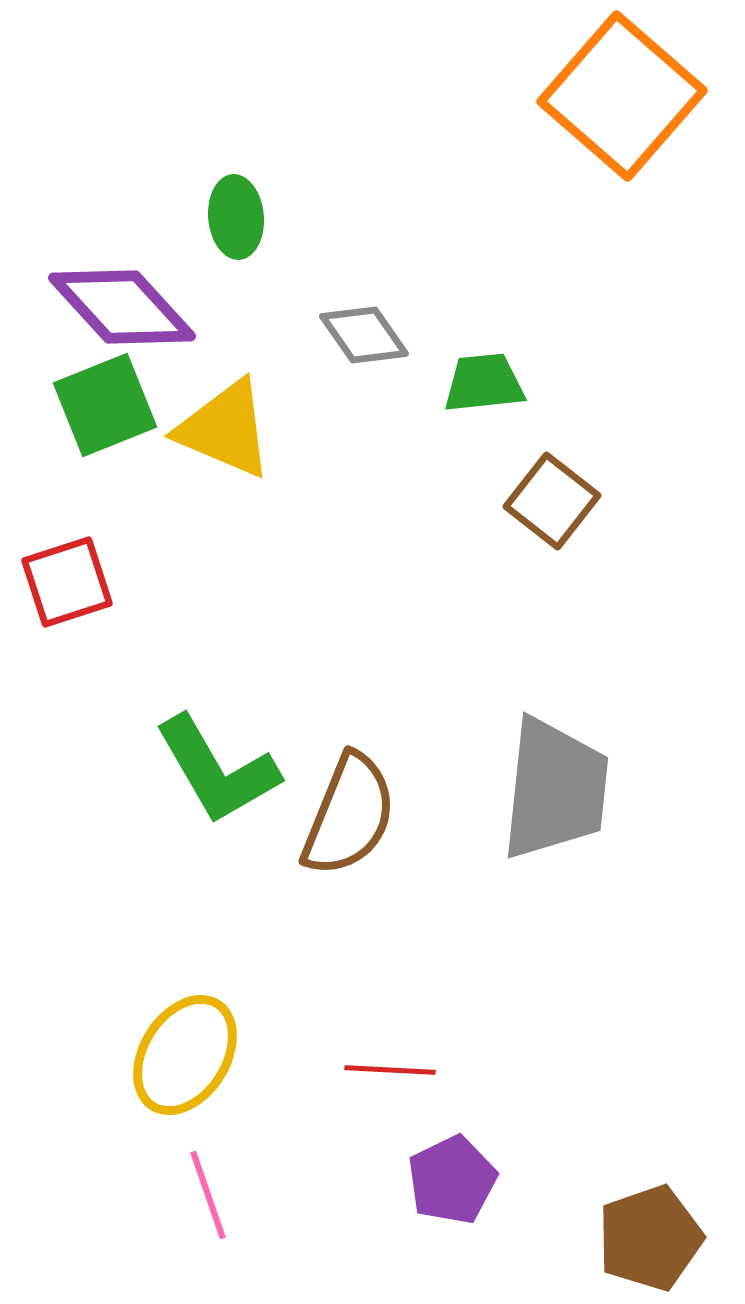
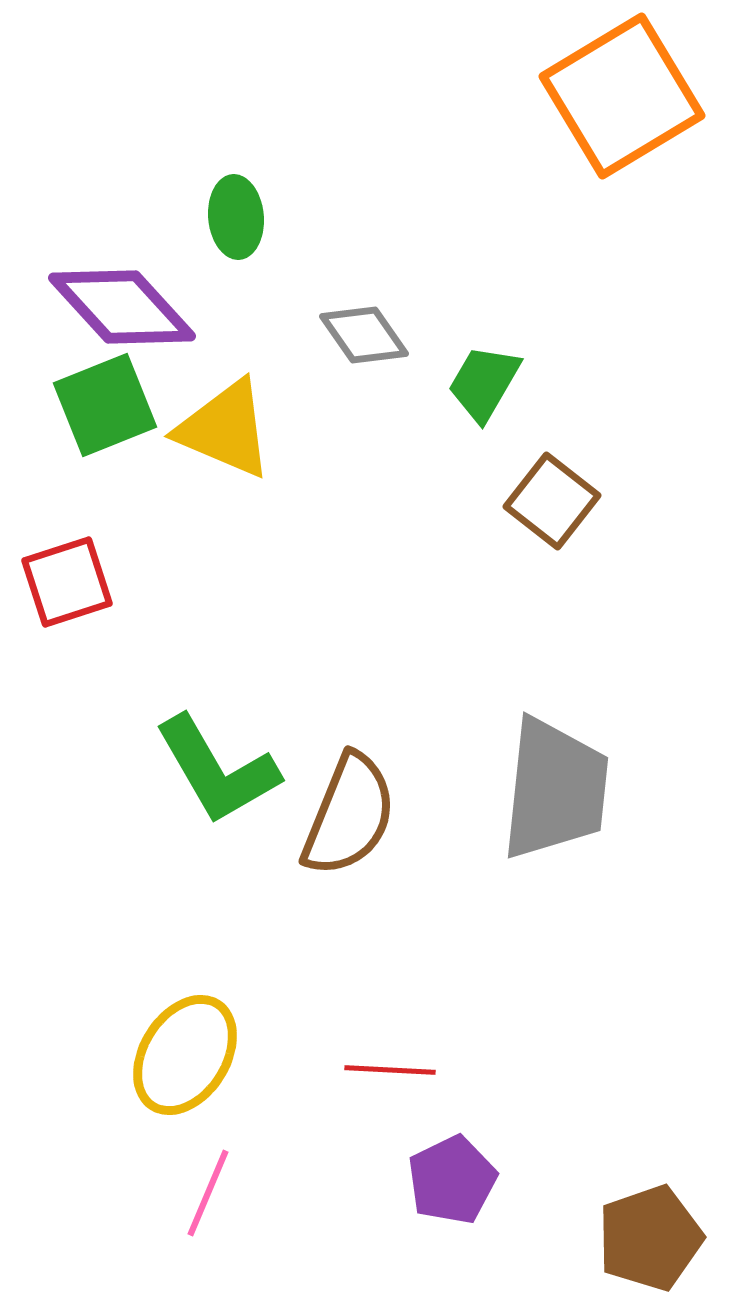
orange square: rotated 18 degrees clockwise
green trapezoid: rotated 54 degrees counterclockwise
pink line: moved 2 px up; rotated 42 degrees clockwise
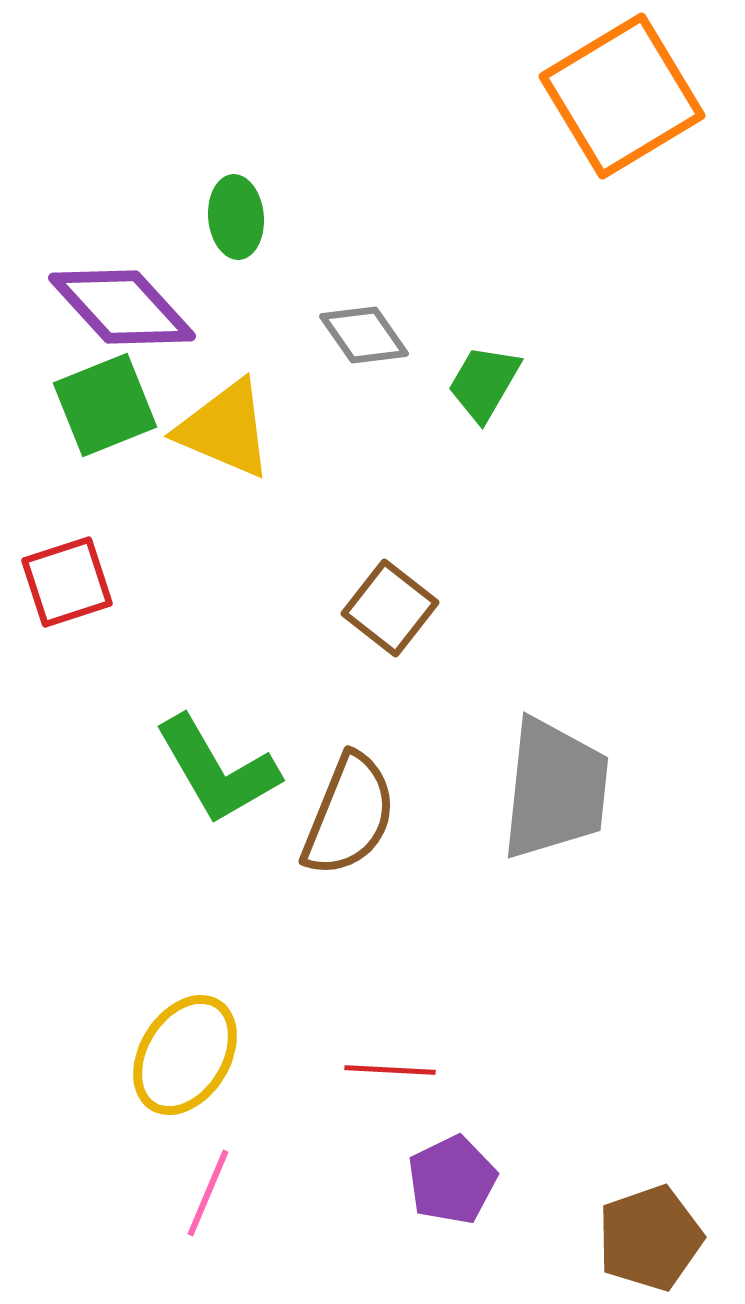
brown square: moved 162 px left, 107 px down
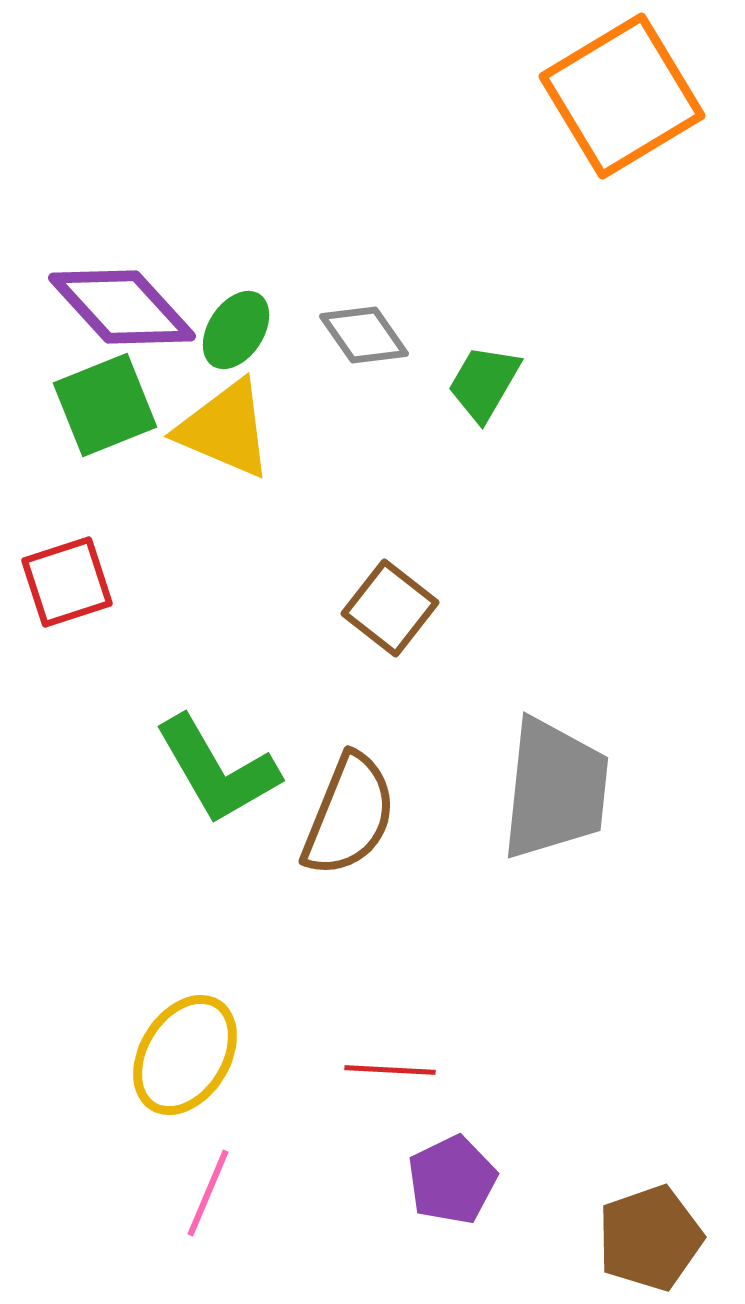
green ellipse: moved 113 px down; rotated 38 degrees clockwise
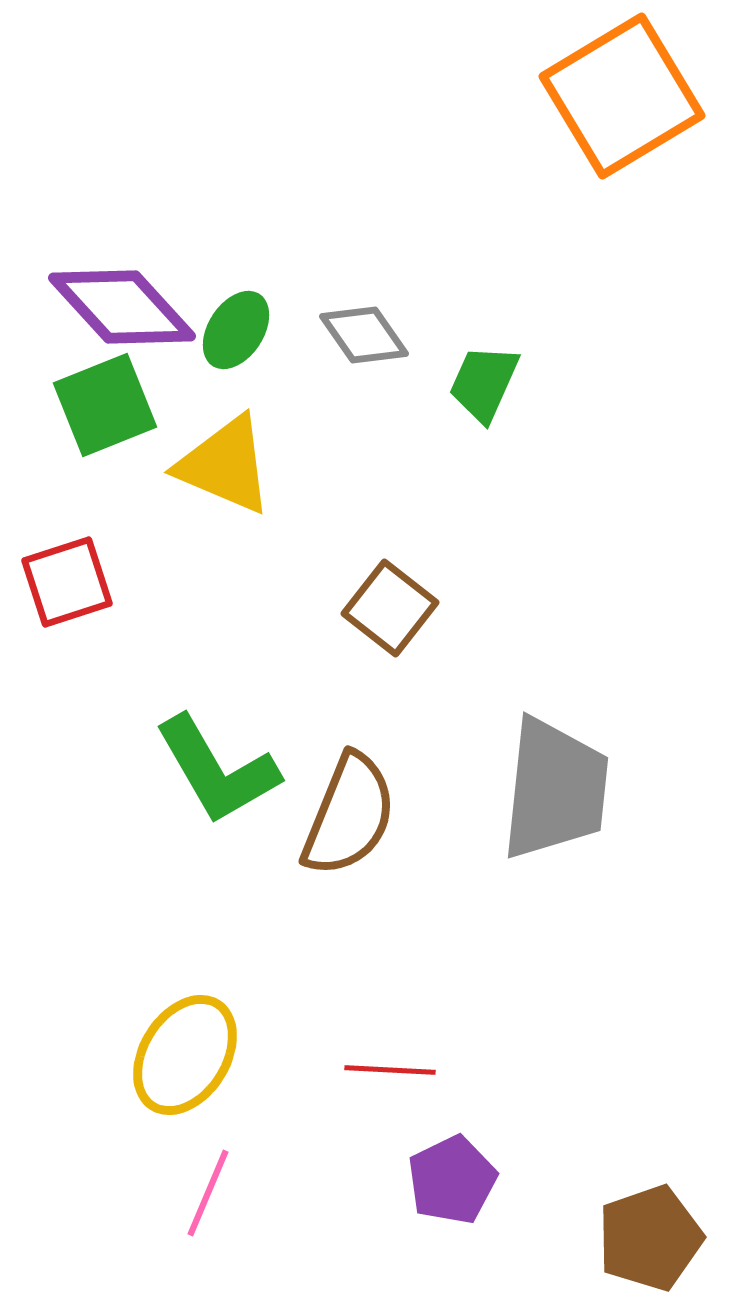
green trapezoid: rotated 6 degrees counterclockwise
yellow triangle: moved 36 px down
